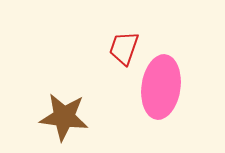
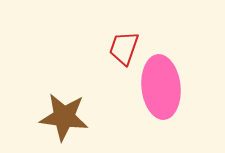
pink ellipse: rotated 14 degrees counterclockwise
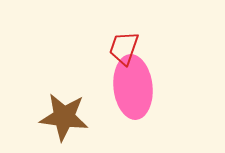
pink ellipse: moved 28 px left
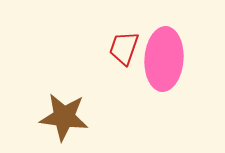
pink ellipse: moved 31 px right, 28 px up; rotated 10 degrees clockwise
